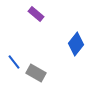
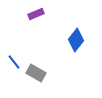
purple rectangle: rotated 63 degrees counterclockwise
blue diamond: moved 4 px up
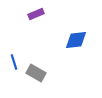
blue diamond: rotated 45 degrees clockwise
blue line: rotated 21 degrees clockwise
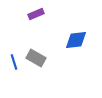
gray rectangle: moved 15 px up
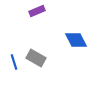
purple rectangle: moved 1 px right, 3 px up
blue diamond: rotated 70 degrees clockwise
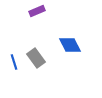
blue diamond: moved 6 px left, 5 px down
gray rectangle: rotated 24 degrees clockwise
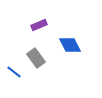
purple rectangle: moved 2 px right, 14 px down
blue line: moved 10 px down; rotated 35 degrees counterclockwise
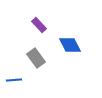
purple rectangle: rotated 70 degrees clockwise
blue line: moved 8 px down; rotated 42 degrees counterclockwise
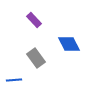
purple rectangle: moved 5 px left, 5 px up
blue diamond: moved 1 px left, 1 px up
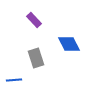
gray rectangle: rotated 18 degrees clockwise
